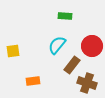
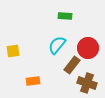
red circle: moved 4 px left, 2 px down
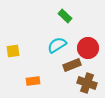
green rectangle: rotated 40 degrees clockwise
cyan semicircle: rotated 18 degrees clockwise
brown rectangle: rotated 30 degrees clockwise
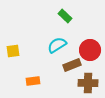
red circle: moved 2 px right, 2 px down
brown cross: moved 1 px right; rotated 18 degrees counterclockwise
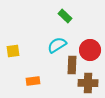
brown rectangle: rotated 66 degrees counterclockwise
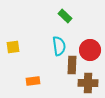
cyan semicircle: moved 2 px right, 1 px down; rotated 114 degrees clockwise
yellow square: moved 4 px up
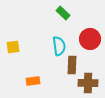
green rectangle: moved 2 px left, 3 px up
red circle: moved 11 px up
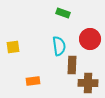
green rectangle: rotated 24 degrees counterclockwise
